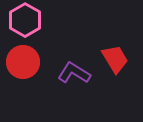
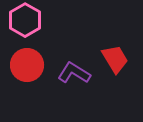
red circle: moved 4 px right, 3 px down
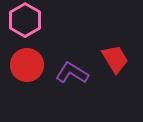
purple L-shape: moved 2 px left
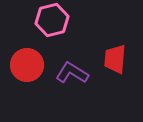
pink hexagon: moved 27 px right; rotated 16 degrees clockwise
red trapezoid: rotated 144 degrees counterclockwise
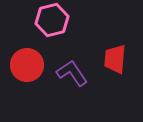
purple L-shape: rotated 24 degrees clockwise
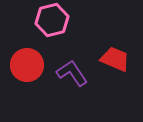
red trapezoid: rotated 108 degrees clockwise
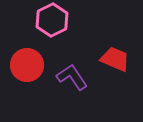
pink hexagon: rotated 12 degrees counterclockwise
purple L-shape: moved 4 px down
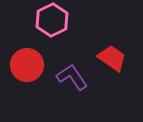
red trapezoid: moved 3 px left, 1 px up; rotated 12 degrees clockwise
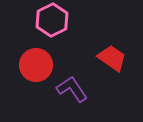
red circle: moved 9 px right
purple L-shape: moved 12 px down
